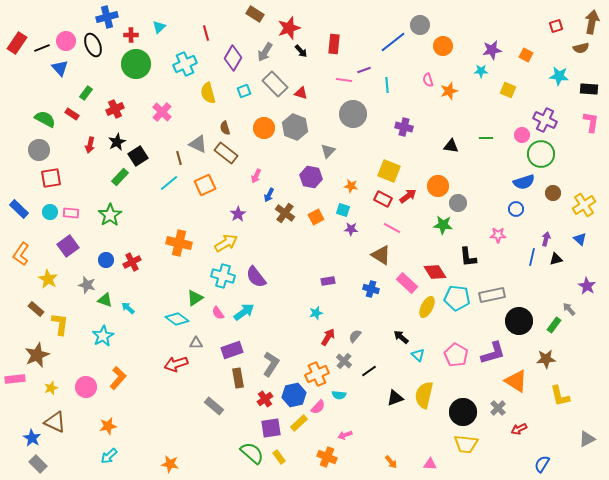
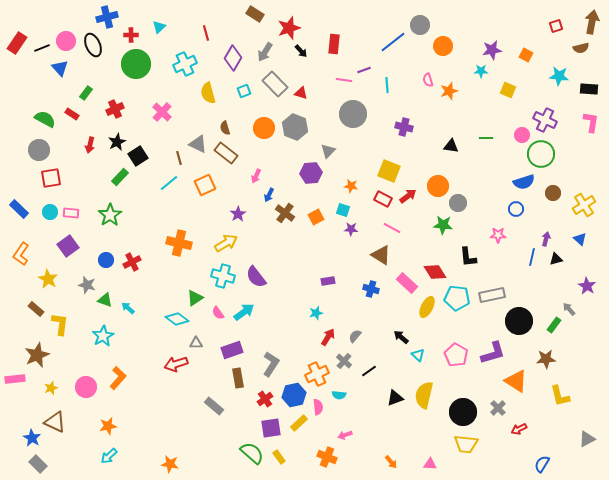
purple hexagon at (311, 177): moved 4 px up; rotated 15 degrees counterclockwise
pink semicircle at (318, 407): rotated 49 degrees counterclockwise
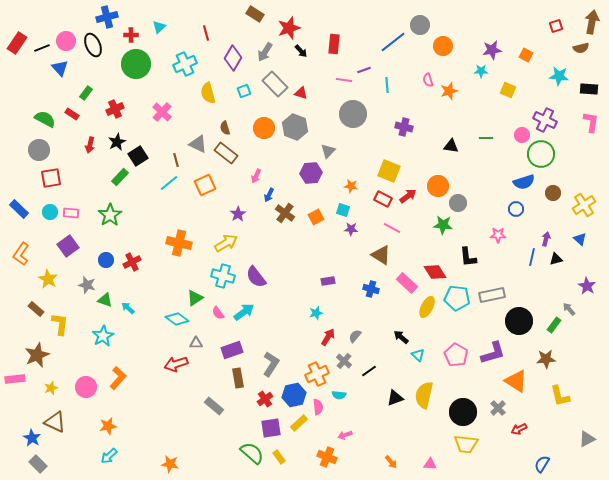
brown line at (179, 158): moved 3 px left, 2 px down
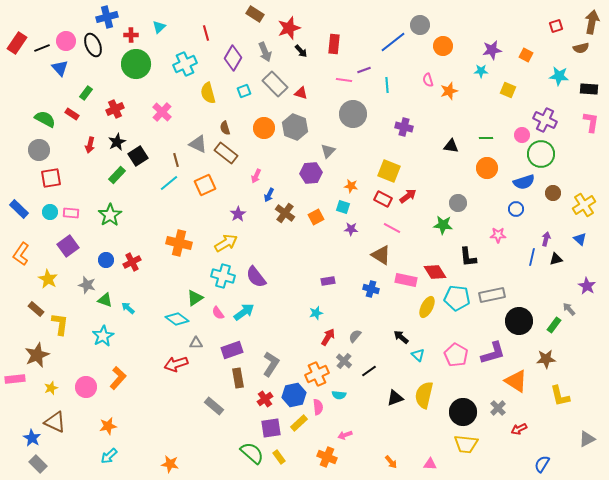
gray arrow at (265, 52): rotated 54 degrees counterclockwise
green rectangle at (120, 177): moved 3 px left, 2 px up
orange circle at (438, 186): moved 49 px right, 18 px up
cyan square at (343, 210): moved 3 px up
pink rectangle at (407, 283): moved 1 px left, 3 px up; rotated 30 degrees counterclockwise
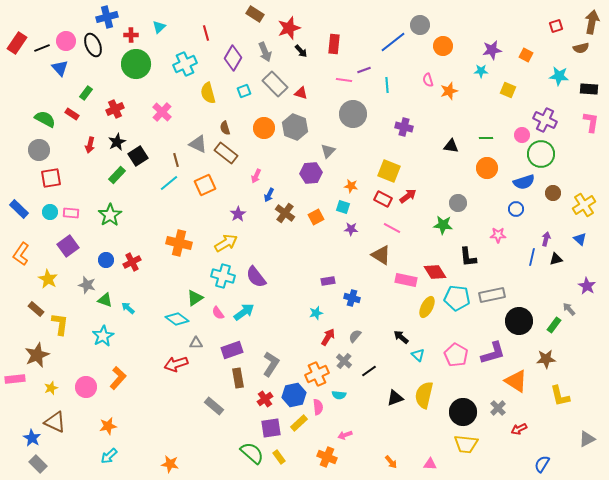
blue cross at (371, 289): moved 19 px left, 9 px down
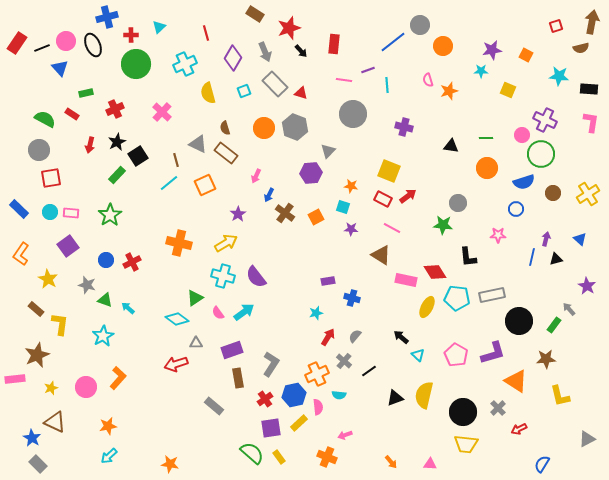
purple line at (364, 70): moved 4 px right
green rectangle at (86, 93): rotated 40 degrees clockwise
yellow cross at (584, 205): moved 4 px right, 11 px up
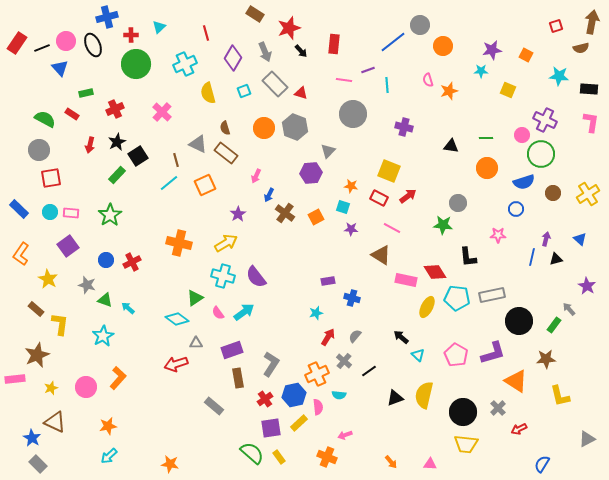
red rectangle at (383, 199): moved 4 px left, 1 px up
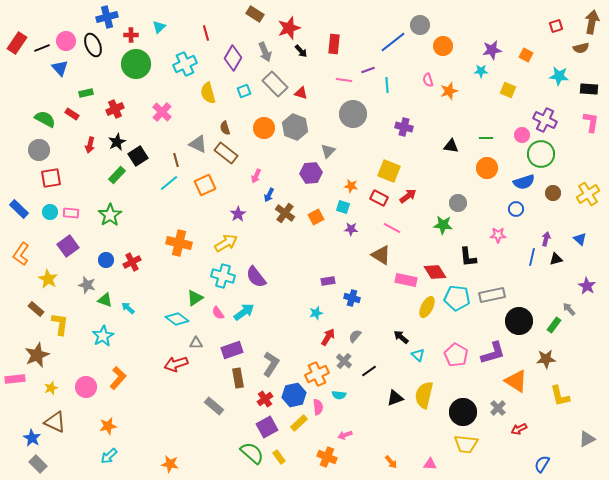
purple square at (271, 428): moved 4 px left, 1 px up; rotated 20 degrees counterclockwise
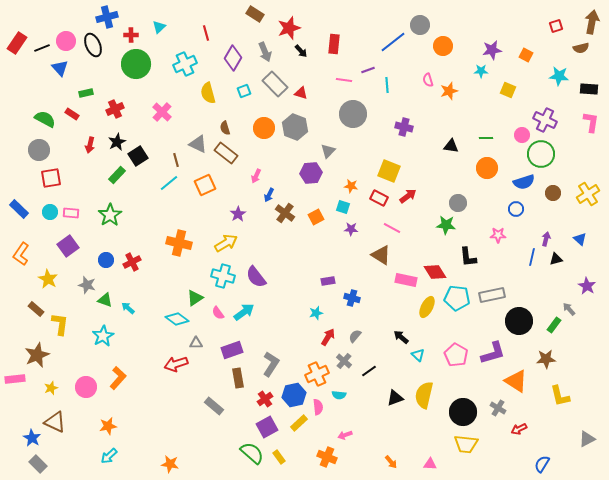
green star at (443, 225): moved 3 px right
gray cross at (498, 408): rotated 14 degrees counterclockwise
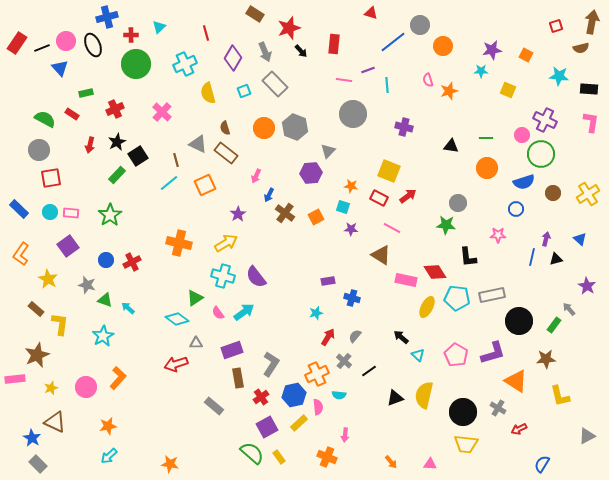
red triangle at (301, 93): moved 70 px right, 80 px up
red cross at (265, 399): moved 4 px left, 2 px up
pink arrow at (345, 435): rotated 64 degrees counterclockwise
gray triangle at (587, 439): moved 3 px up
